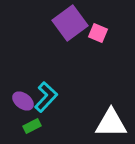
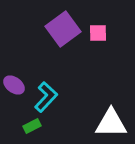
purple square: moved 7 px left, 6 px down
pink square: rotated 24 degrees counterclockwise
purple ellipse: moved 9 px left, 16 px up
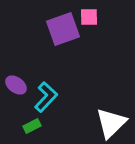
purple square: rotated 16 degrees clockwise
pink square: moved 9 px left, 16 px up
purple ellipse: moved 2 px right
white triangle: rotated 44 degrees counterclockwise
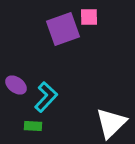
green rectangle: moved 1 px right; rotated 30 degrees clockwise
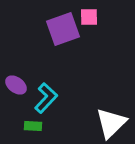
cyan L-shape: moved 1 px down
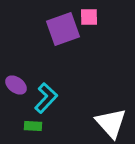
white triangle: rotated 28 degrees counterclockwise
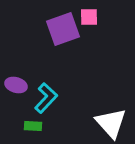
purple ellipse: rotated 20 degrees counterclockwise
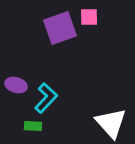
purple square: moved 3 px left, 1 px up
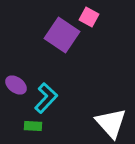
pink square: rotated 30 degrees clockwise
purple square: moved 2 px right, 7 px down; rotated 36 degrees counterclockwise
purple ellipse: rotated 20 degrees clockwise
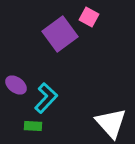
purple square: moved 2 px left, 1 px up; rotated 20 degrees clockwise
